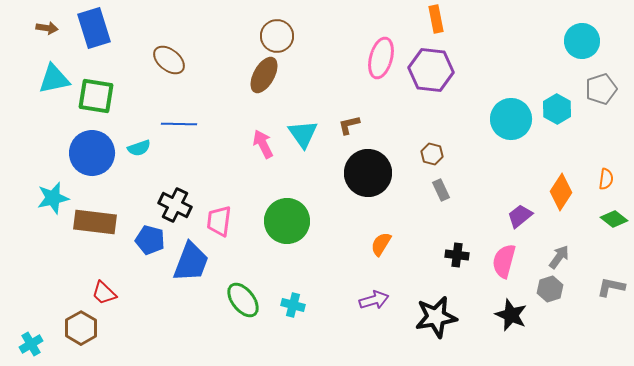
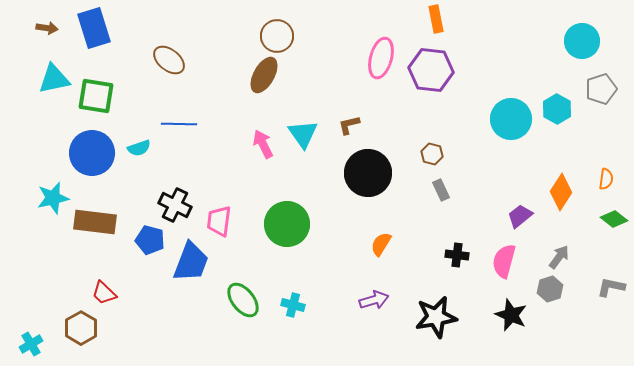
green circle at (287, 221): moved 3 px down
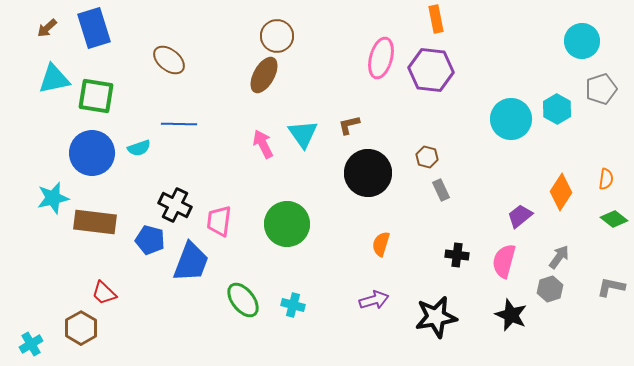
brown arrow at (47, 28): rotated 130 degrees clockwise
brown hexagon at (432, 154): moved 5 px left, 3 px down
orange semicircle at (381, 244): rotated 15 degrees counterclockwise
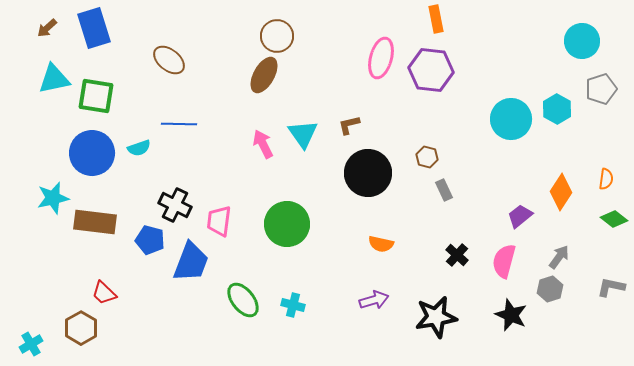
gray rectangle at (441, 190): moved 3 px right
orange semicircle at (381, 244): rotated 95 degrees counterclockwise
black cross at (457, 255): rotated 35 degrees clockwise
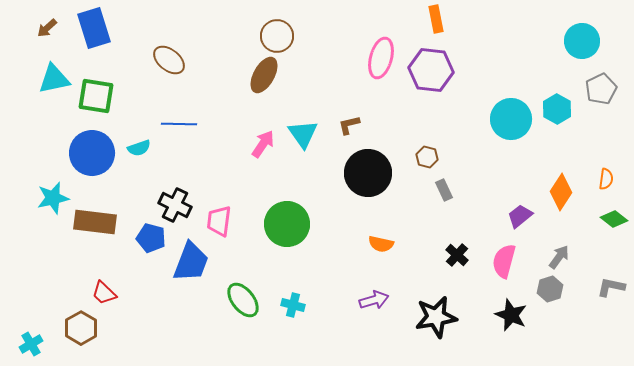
gray pentagon at (601, 89): rotated 8 degrees counterclockwise
pink arrow at (263, 144): rotated 60 degrees clockwise
blue pentagon at (150, 240): moved 1 px right, 2 px up
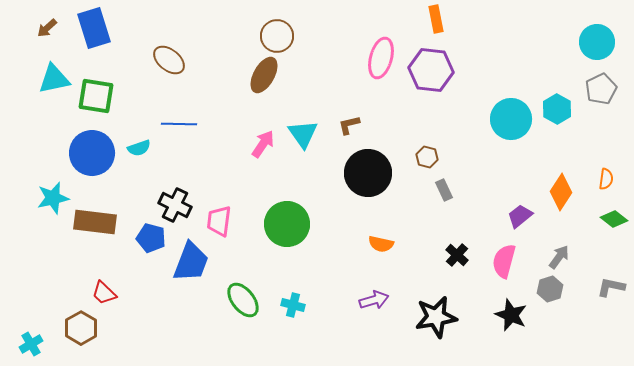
cyan circle at (582, 41): moved 15 px right, 1 px down
